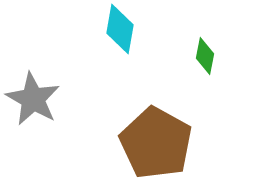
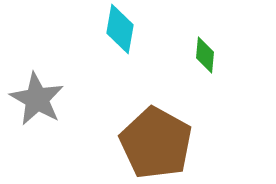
green diamond: moved 1 px up; rotated 6 degrees counterclockwise
gray star: moved 4 px right
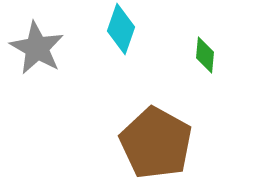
cyan diamond: moved 1 px right; rotated 9 degrees clockwise
gray star: moved 51 px up
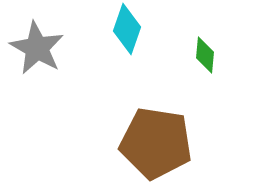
cyan diamond: moved 6 px right
brown pentagon: rotated 20 degrees counterclockwise
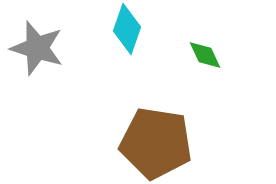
gray star: rotated 12 degrees counterclockwise
green diamond: rotated 30 degrees counterclockwise
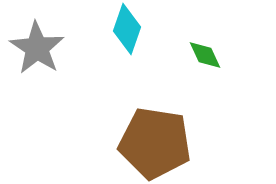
gray star: rotated 16 degrees clockwise
brown pentagon: moved 1 px left
